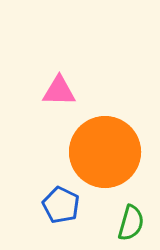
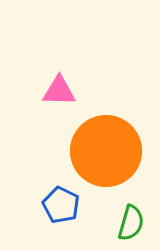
orange circle: moved 1 px right, 1 px up
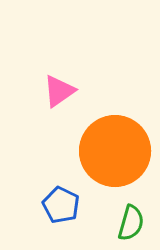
pink triangle: rotated 36 degrees counterclockwise
orange circle: moved 9 px right
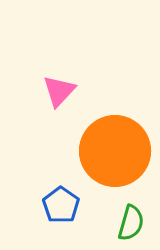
pink triangle: rotated 12 degrees counterclockwise
blue pentagon: rotated 9 degrees clockwise
